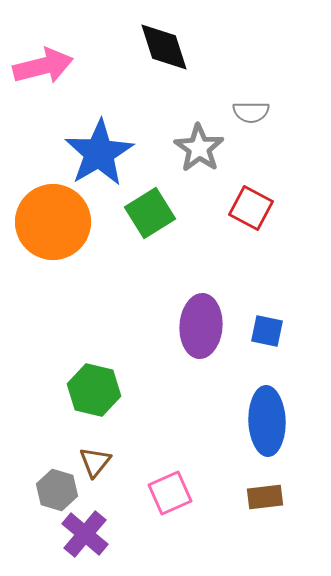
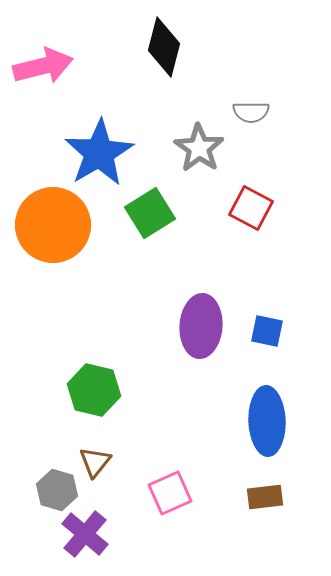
black diamond: rotated 32 degrees clockwise
orange circle: moved 3 px down
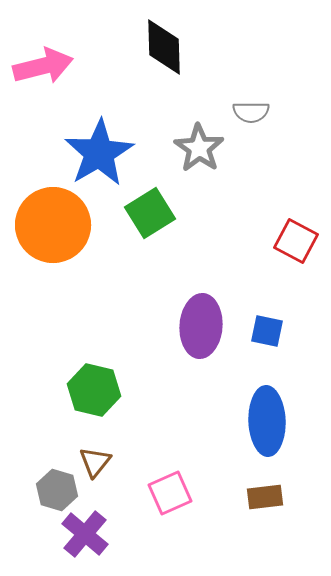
black diamond: rotated 16 degrees counterclockwise
red square: moved 45 px right, 33 px down
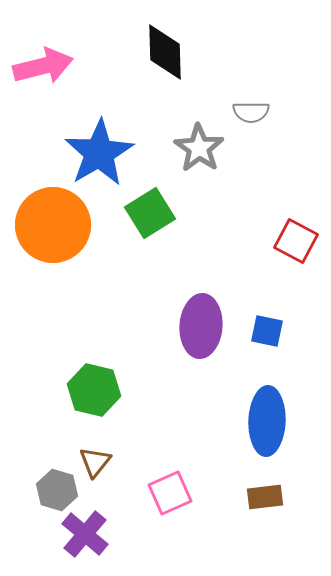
black diamond: moved 1 px right, 5 px down
blue ellipse: rotated 4 degrees clockwise
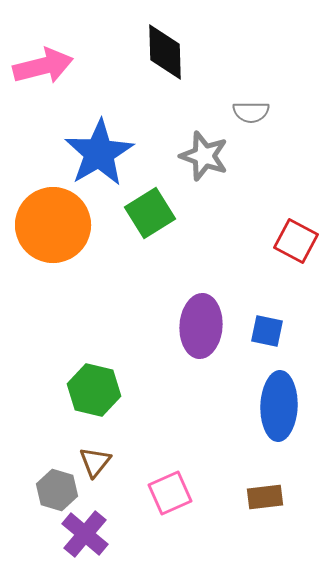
gray star: moved 5 px right, 8 px down; rotated 15 degrees counterclockwise
blue ellipse: moved 12 px right, 15 px up
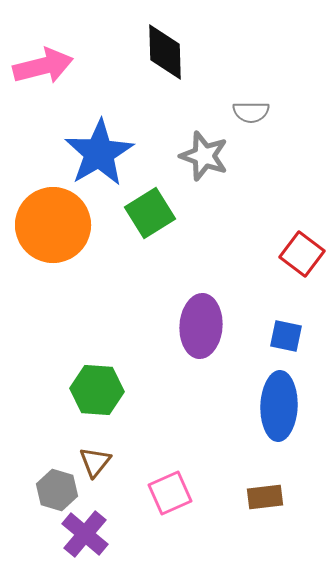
red square: moved 6 px right, 13 px down; rotated 9 degrees clockwise
blue square: moved 19 px right, 5 px down
green hexagon: moved 3 px right; rotated 9 degrees counterclockwise
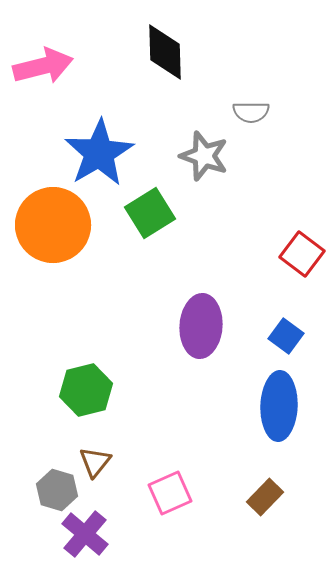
blue square: rotated 24 degrees clockwise
green hexagon: moved 11 px left; rotated 18 degrees counterclockwise
brown rectangle: rotated 39 degrees counterclockwise
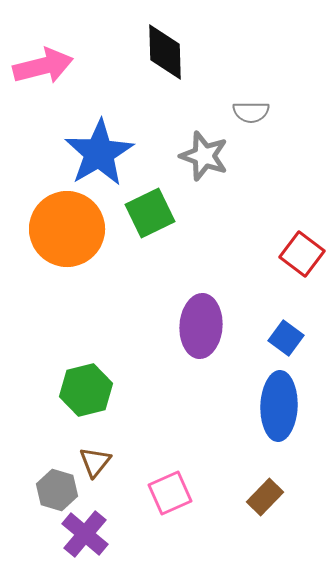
green square: rotated 6 degrees clockwise
orange circle: moved 14 px right, 4 px down
blue square: moved 2 px down
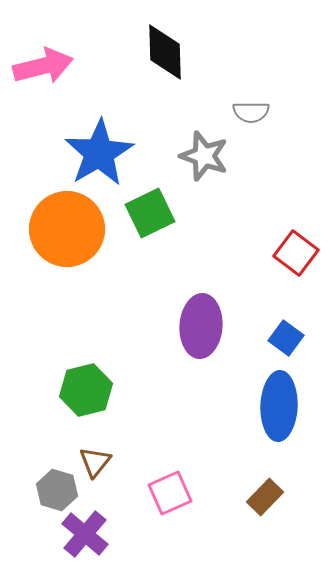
red square: moved 6 px left, 1 px up
